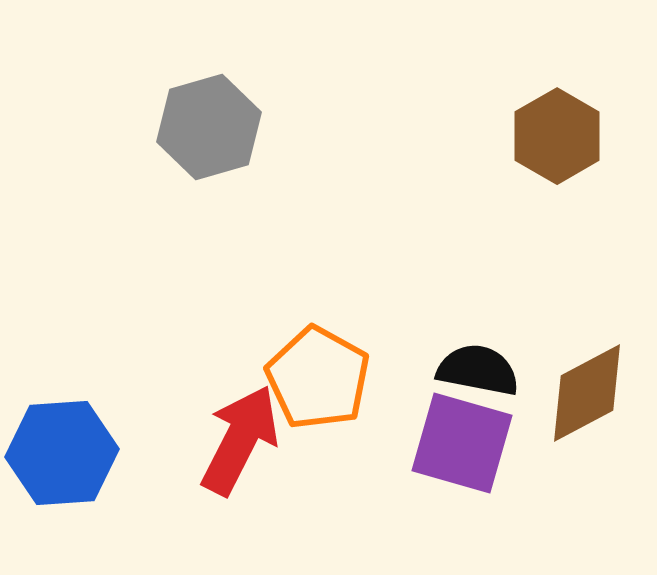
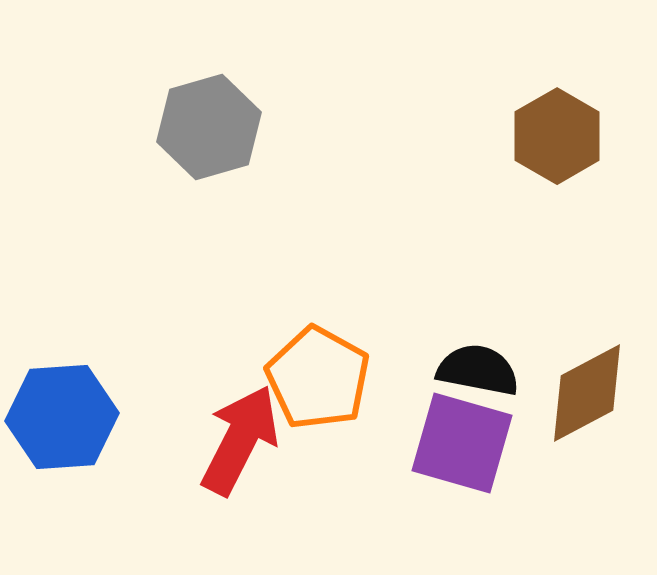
blue hexagon: moved 36 px up
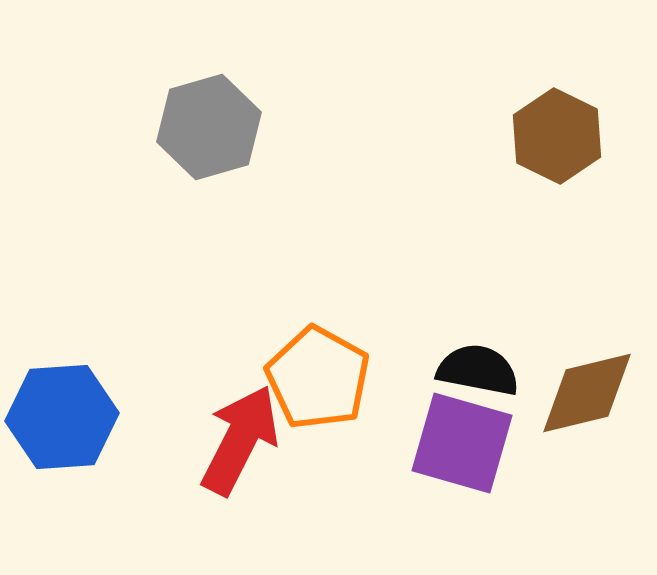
brown hexagon: rotated 4 degrees counterclockwise
brown diamond: rotated 14 degrees clockwise
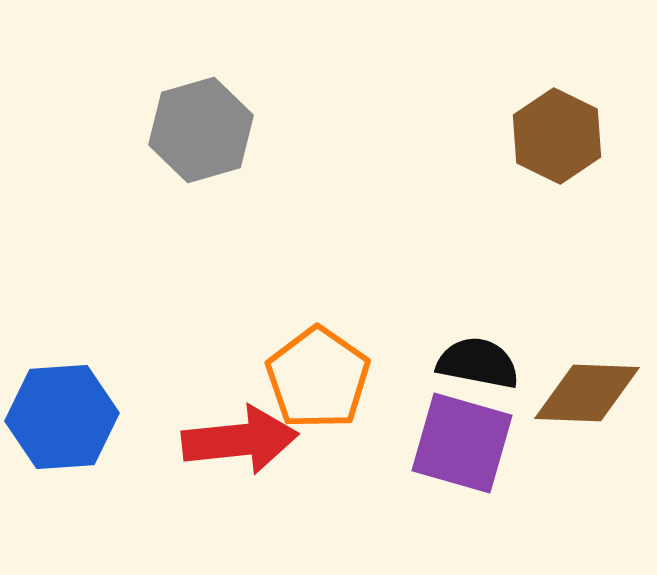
gray hexagon: moved 8 px left, 3 px down
black semicircle: moved 7 px up
orange pentagon: rotated 6 degrees clockwise
brown diamond: rotated 16 degrees clockwise
red arrow: rotated 57 degrees clockwise
